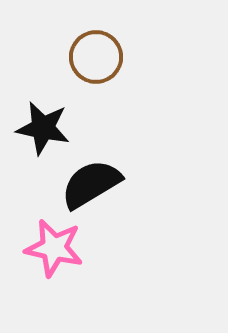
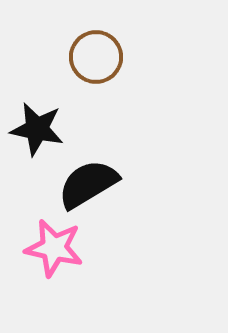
black star: moved 6 px left, 1 px down
black semicircle: moved 3 px left
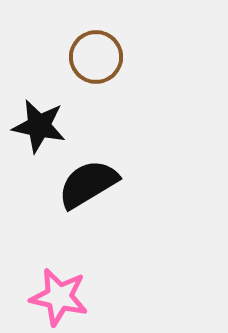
black star: moved 2 px right, 3 px up
pink star: moved 5 px right, 49 px down
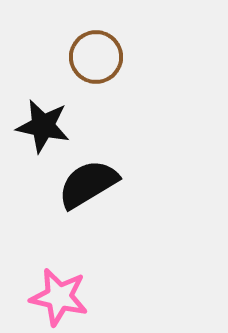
black star: moved 4 px right
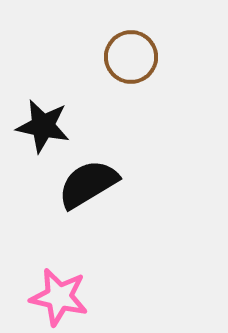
brown circle: moved 35 px right
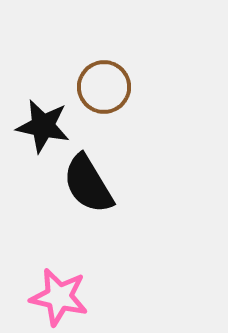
brown circle: moved 27 px left, 30 px down
black semicircle: rotated 90 degrees counterclockwise
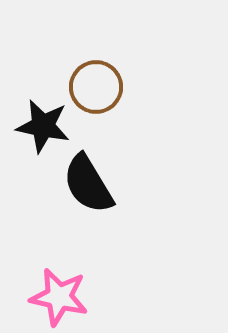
brown circle: moved 8 px left
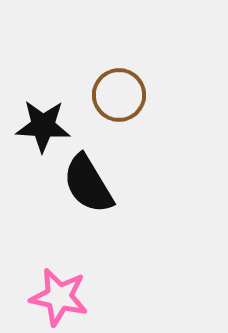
brown circle: moved 23 px right, 8 px down
black star: rotated 8 degrees counterclockwise
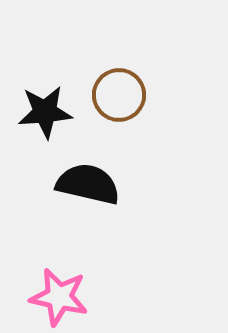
black star: moved 2 px right, 14 px up; rotated 8 degrees counterclockwise
black semicircle: rotated 134 degrees clockwise
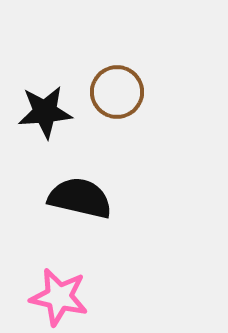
brown circle: moved 2 px left, 3 px up
black semicircle: moved 8 px left, 14 px down
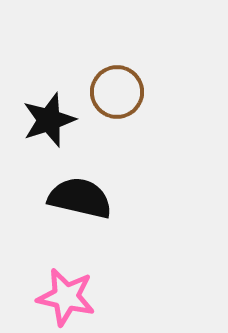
black star: moved 4 px right, 8 px down; rotated 14 degrees counterclockwise
pink star: moved 7 px right
